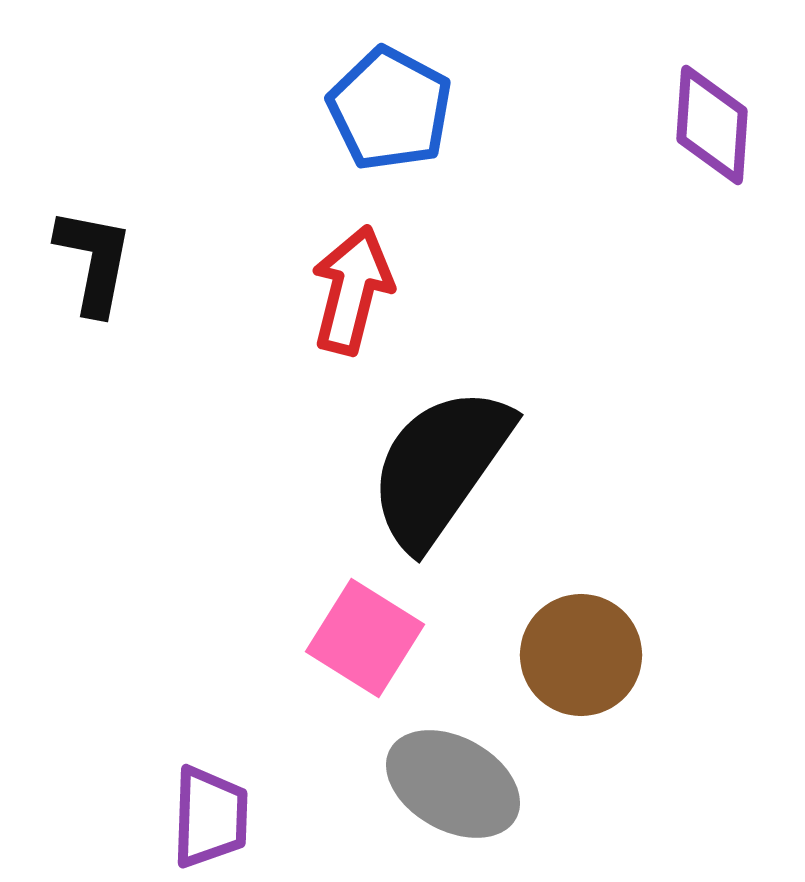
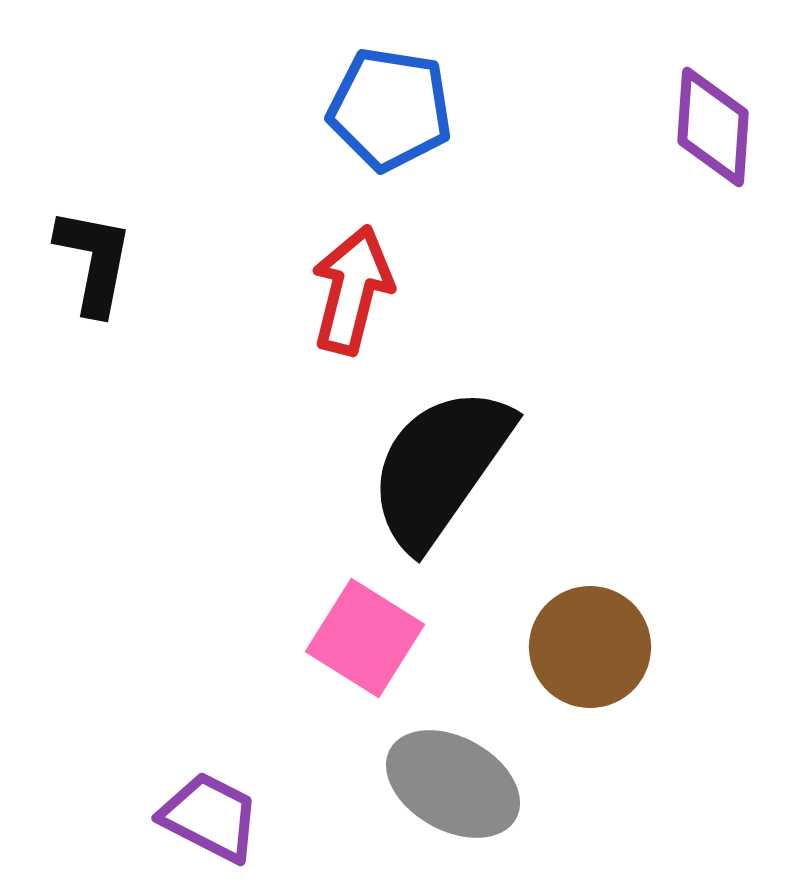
blue pentagon: rotated 19 degrees counterclockwise
purple diamond: moved 1 px right, 2 px down
brown circle: moved 9 px right, 8 px up
purple trapezoid: rotated 65 degrees counterclockwise
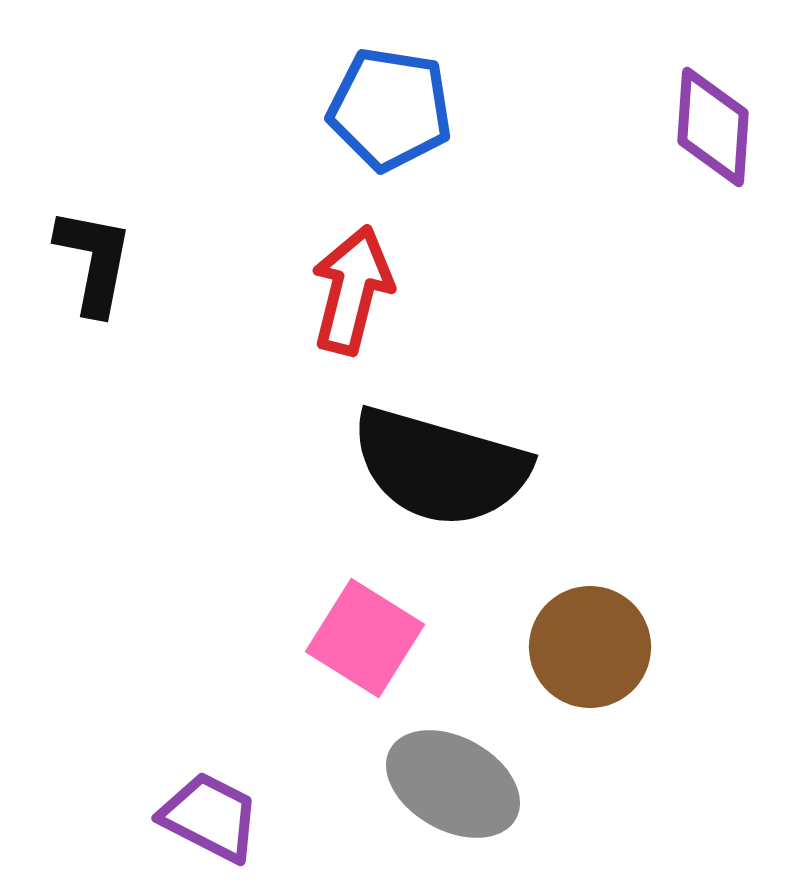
black semicircle: rotated 109 degrees counterclockwise
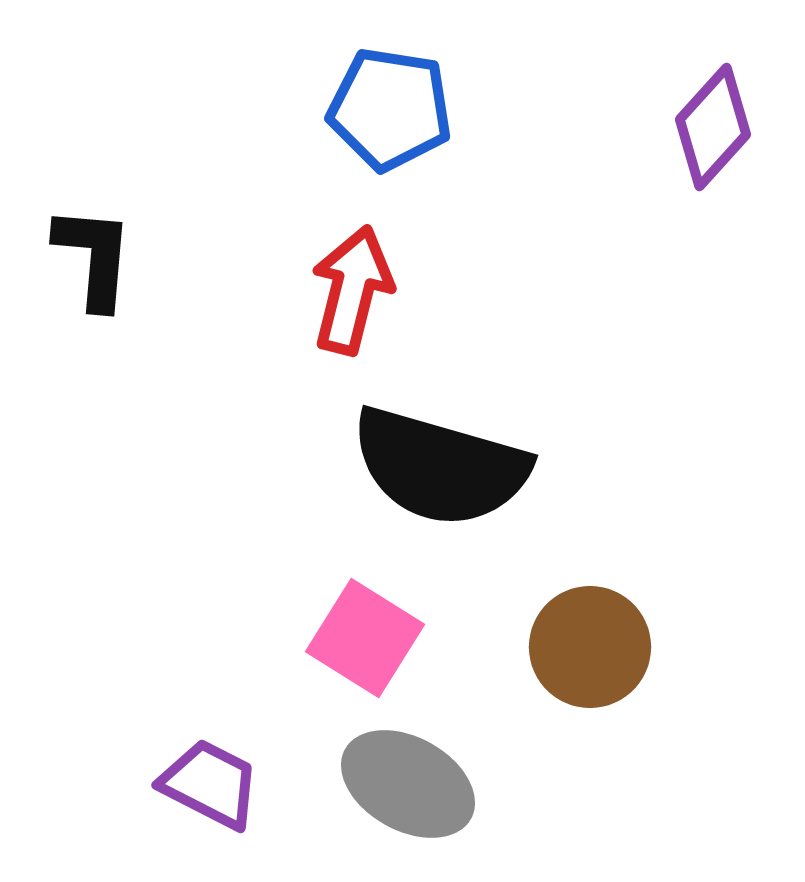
purple diamond: rotated 38 degrees clockwise
black L-shape: moved 4 px up; rotated 6 degrees counterclockwise
gray ellipse: moved 45 px left
purple trapezoid: moved 33 px up
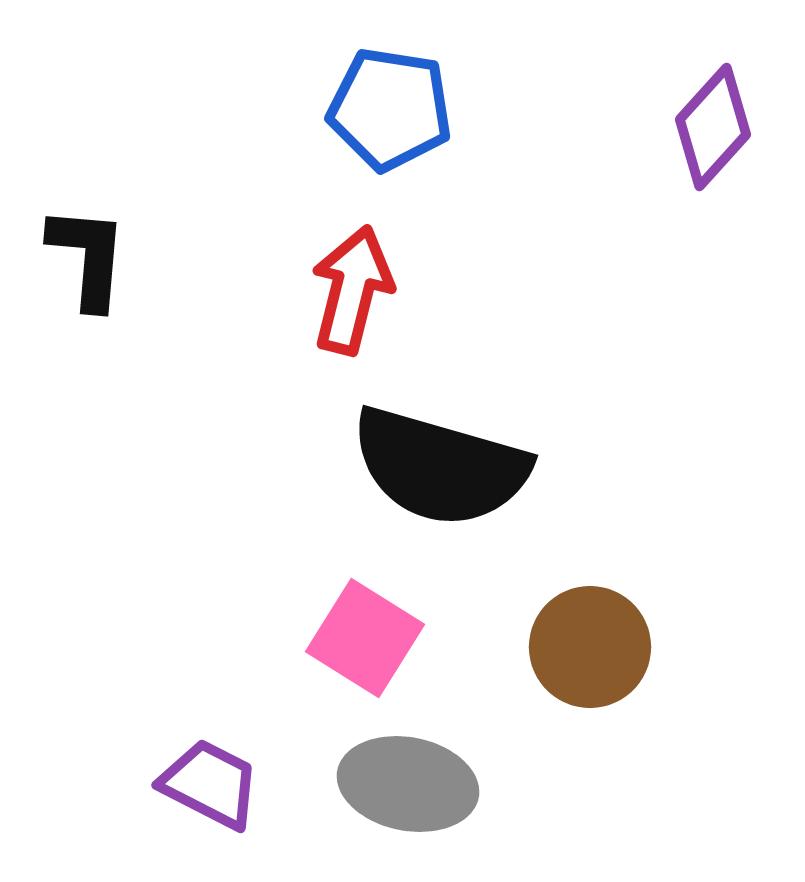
black L-shape: moved 6 px left
gray ellipse: rotated 18 degrees counterclockwise
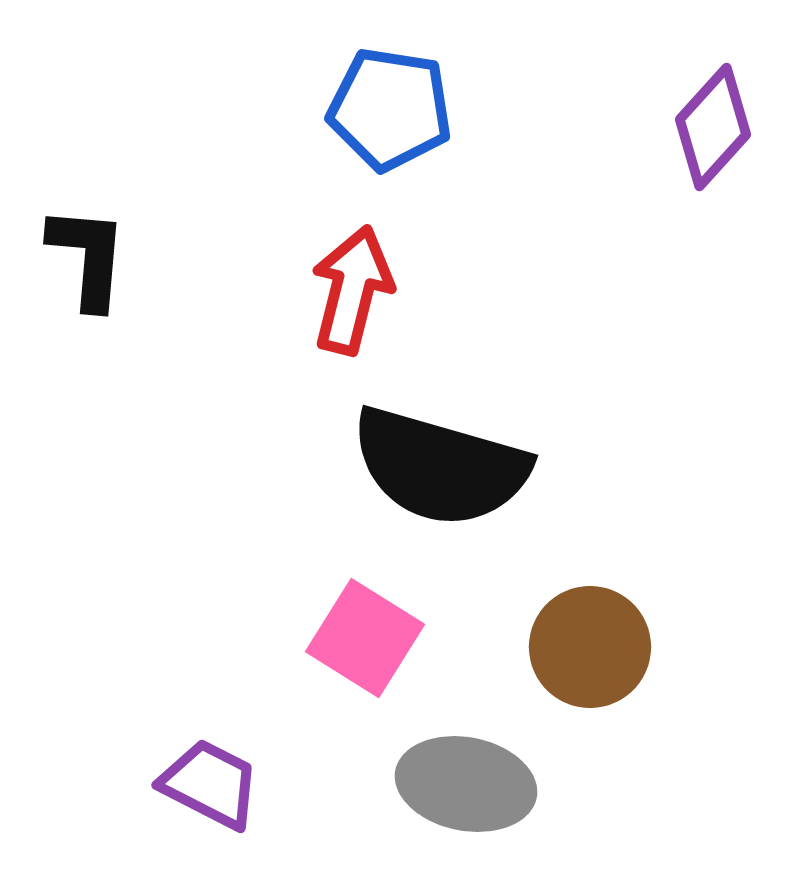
gray ellipse: moved 58 px right
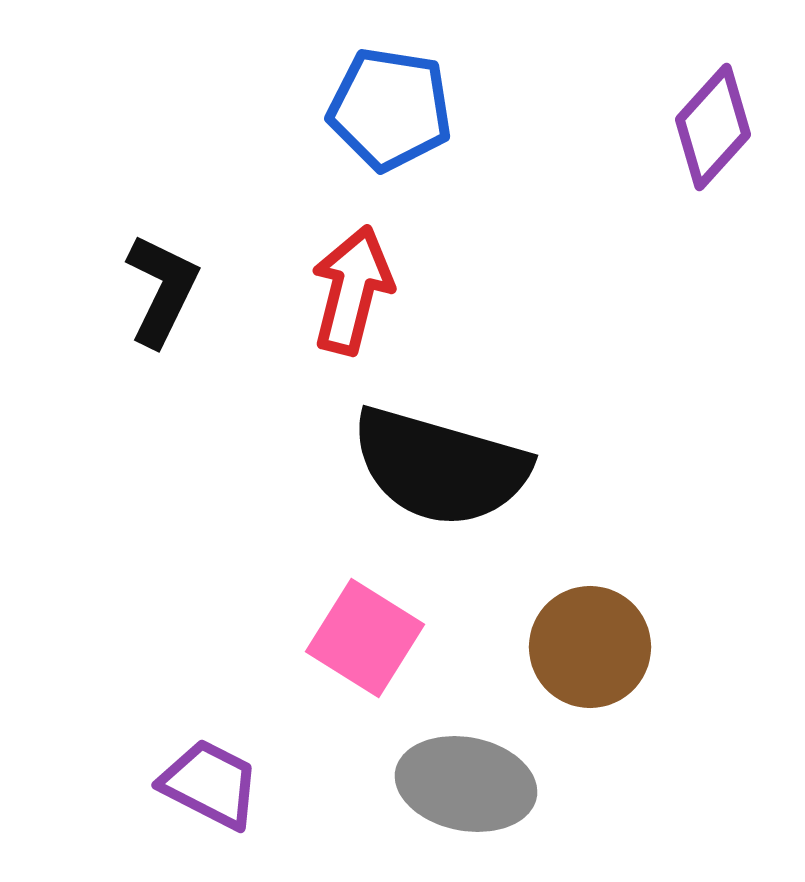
black L-shape: moved 74 px right, 33 px down; rotated 21 degrees clockwise
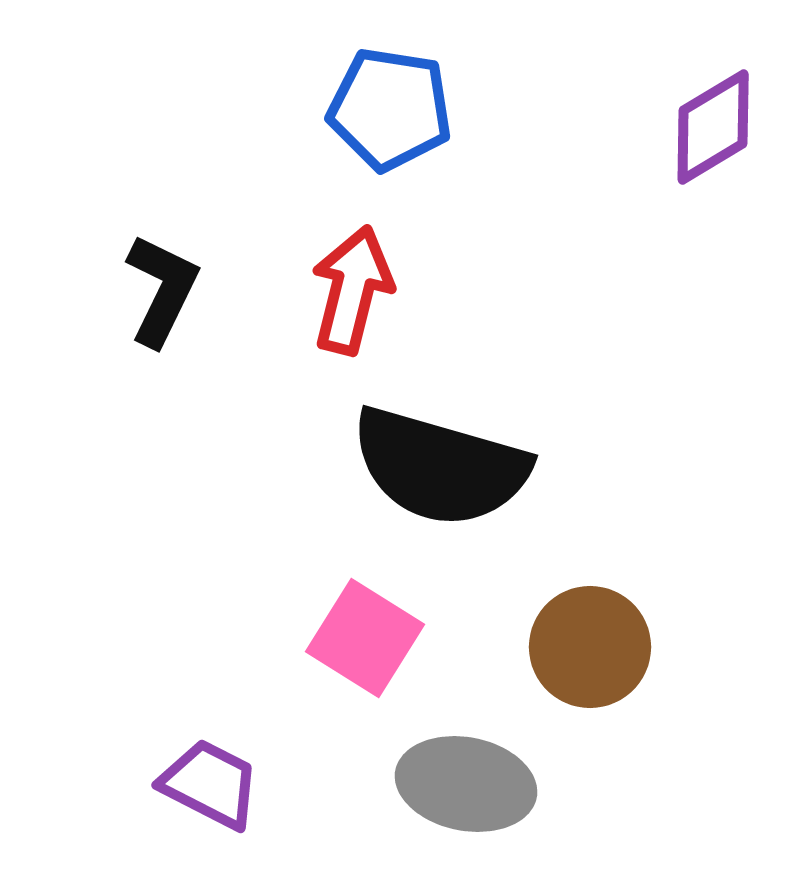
purple diamond: rotated 17 degrees clockwise
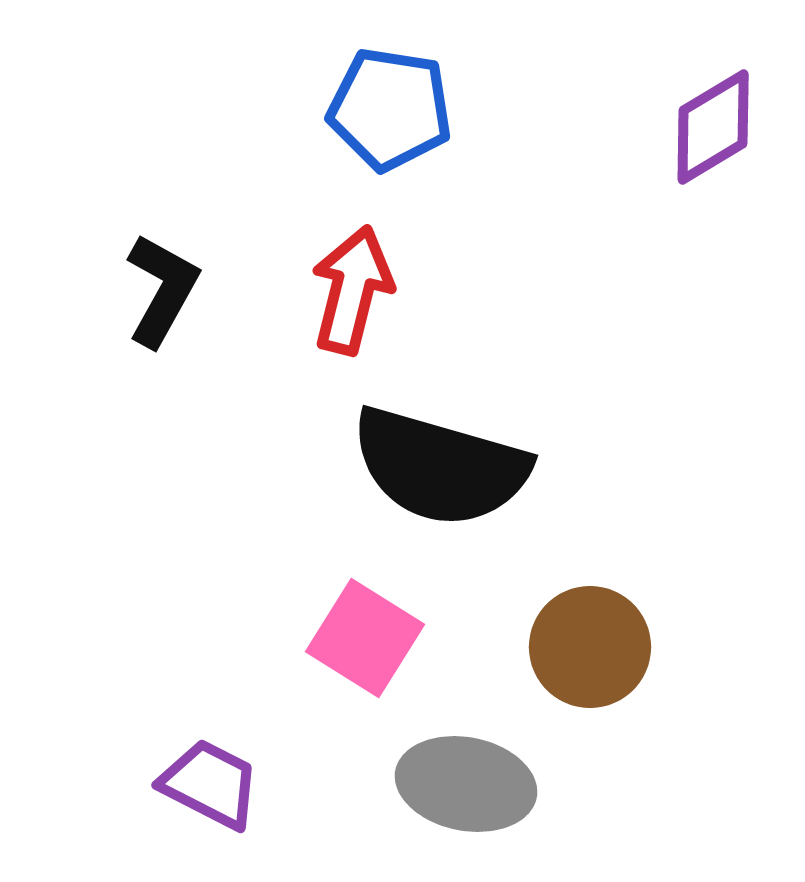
black L-shape: rotated 3 degrees clockwise
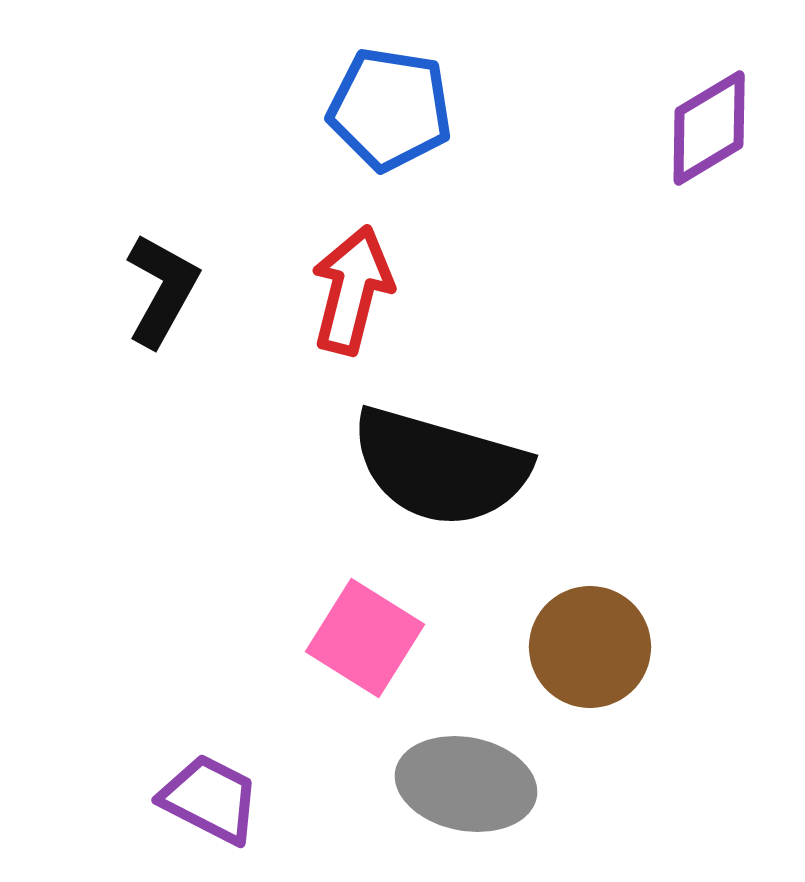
purple diamond: moved 4 px left, 1 px down
purple trapezoid: moved 15 px down
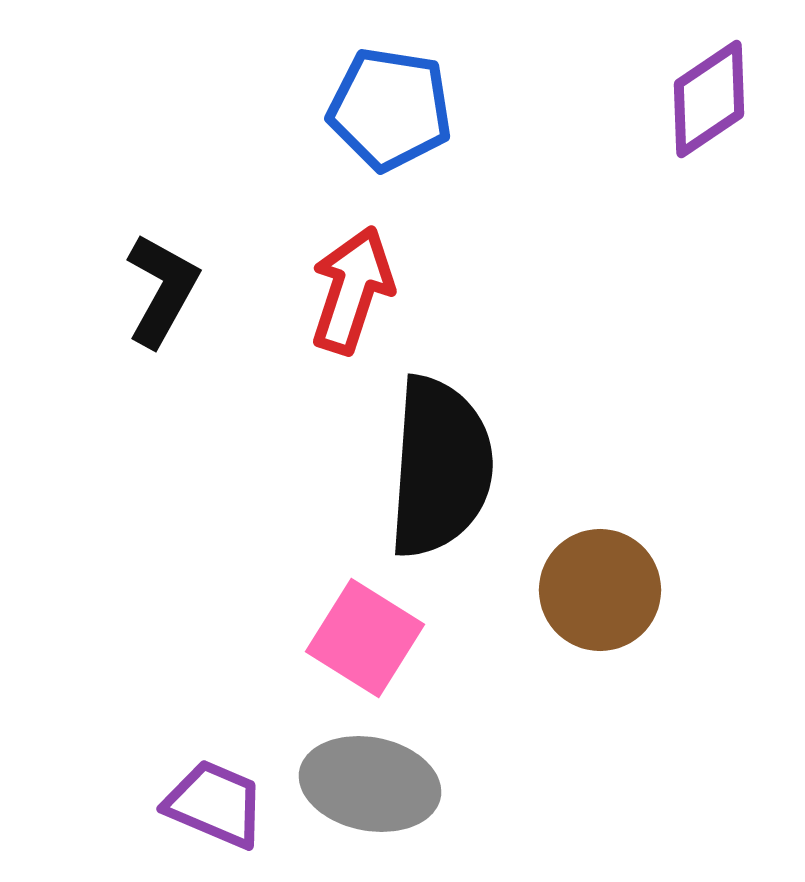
purple diamond: moved 29 px up; rotated 3 degrees counterclockwise
red arrow: rotated 4 degrees clockwise
black semicircle: rotated 102 degrees counterclockwise
brown circle: moved 10 px right, 57 px up
gray ellipse: moved 96 px left
purple trapezoid: moved 5 px right, 5 px down; rotated 4 degrees counterclockwise
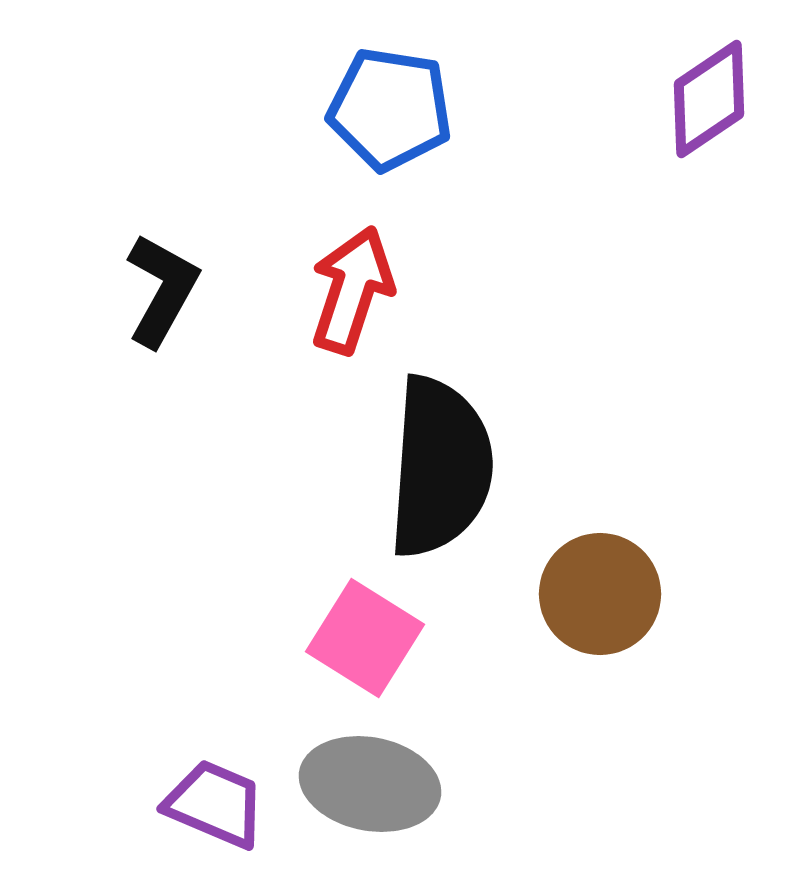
brown circle: moved 4 px down
